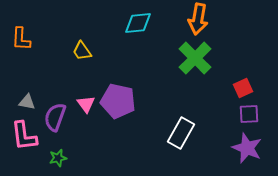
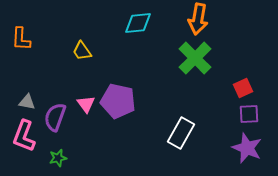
pink L-shape: rotated 28 degrees clockwise
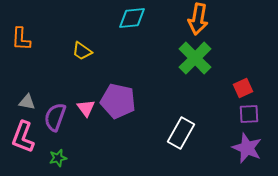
cyan diamond: moved 6 px left, 5 px up
yellow trapezoid: rotated 20 degrees counterclockwise
pink triangle: moved 4 px down
pink L-shape: moved 1 px left, 1 px down
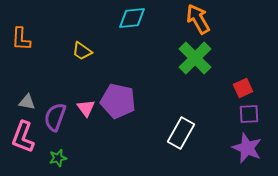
orange arrow: rotated 140 degrees clockwise
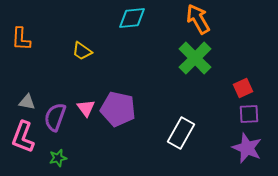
purple pentagon: moved 8 px down
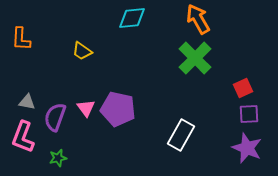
white rectangle: moved 2 px down
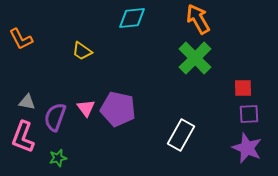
orange L-shape: rotated 30 degrees counterclockwise
red square: rotated 24 degrees clockwise
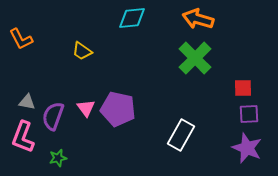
orange arrow: rotated 44 degrees counterclockwise
purple semicircle: moved 2 px left, 1 px up
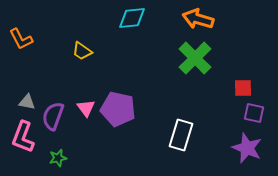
purple square: moved 5 px right, 1 px up; rotated 15 degrees clockwise
white rectangle: rotated 12 degrees counterclockwise
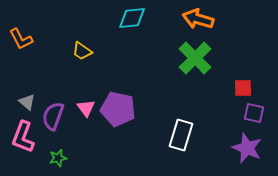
gray triangle: rotated 30 degrees clockwise
